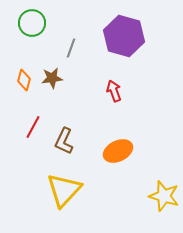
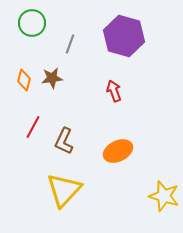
gray line: moved 1 px left, 4 px up
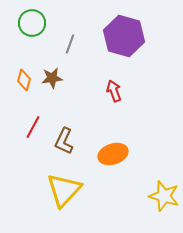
orange ellipse: moved 5 px left, 3 px down; rotated 8 degrees clockwise
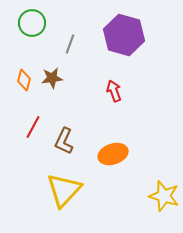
purple hexagon: moved 1 px up
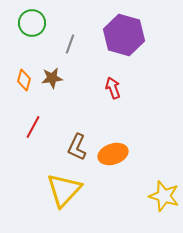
red arrow: moved 1 px left, 3 px up
brown L-shape: moved 13 px right, 6 px down
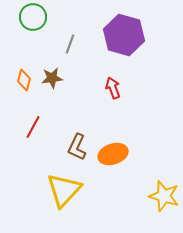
green circle: moved 1 px right, 6 px up
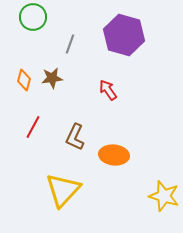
red arrow: moved 5 px left, 2 px down; rotated 15 degrees counterclockwise
brown L-shape: moved 2 px left, 10 px up
orange ellipse: moved 1 px right, 1 px down; rotated 24 degrees clockwise
yellow triangle: moved 1 px left
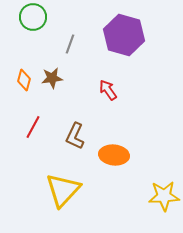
brown L-shape: moved 1 px up
yellow star: rotated 20 degrees counterclockwise
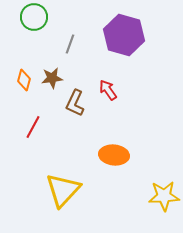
green circle: moved 1 px right
brown L-shape: moved 33 px up
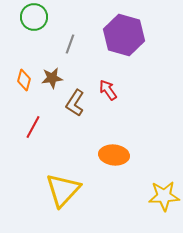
brown L-shape: rotated 8 degrees clockwise
